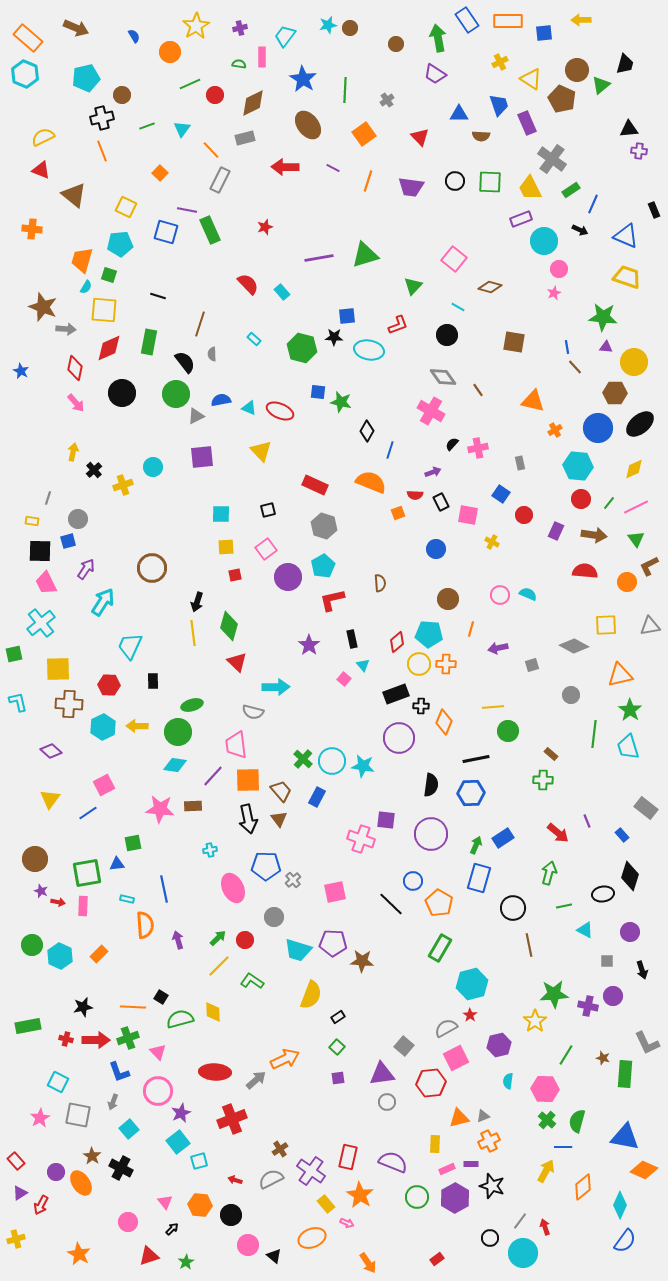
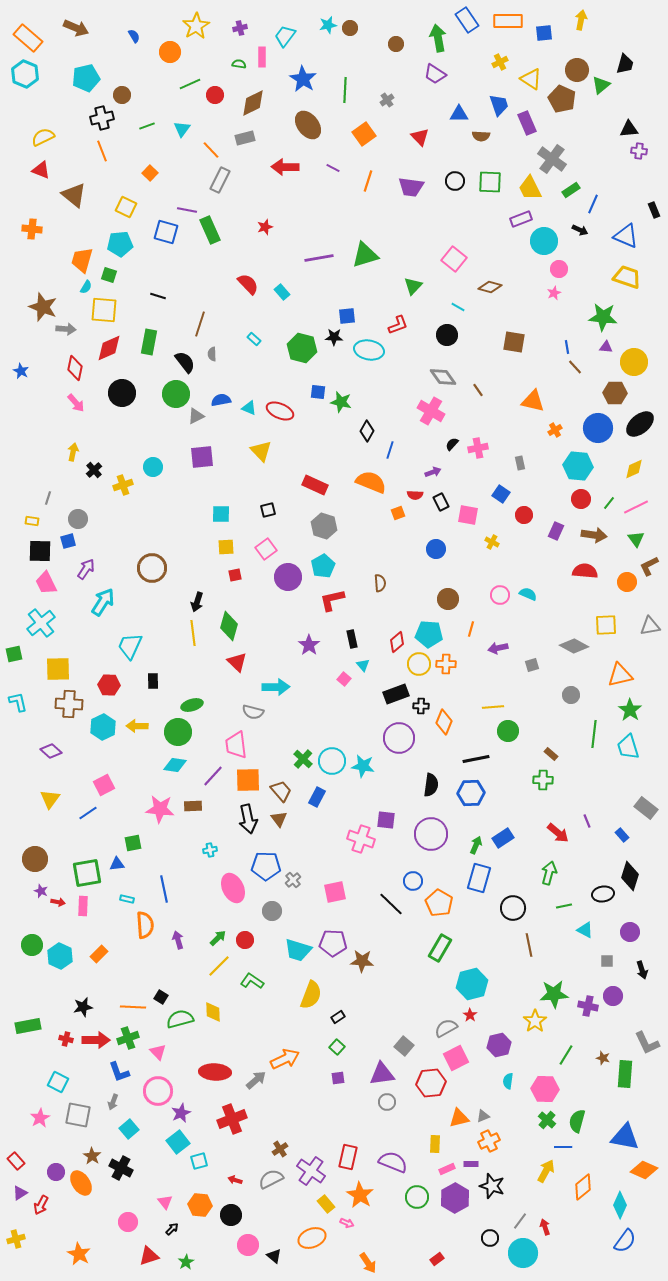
yellow arrow at (581, 20): rotated 102 degrees clockwise
orange square at (160, 173): moved 10 px left
gray circle at (274, 917): moved 2 px left, 6 px up
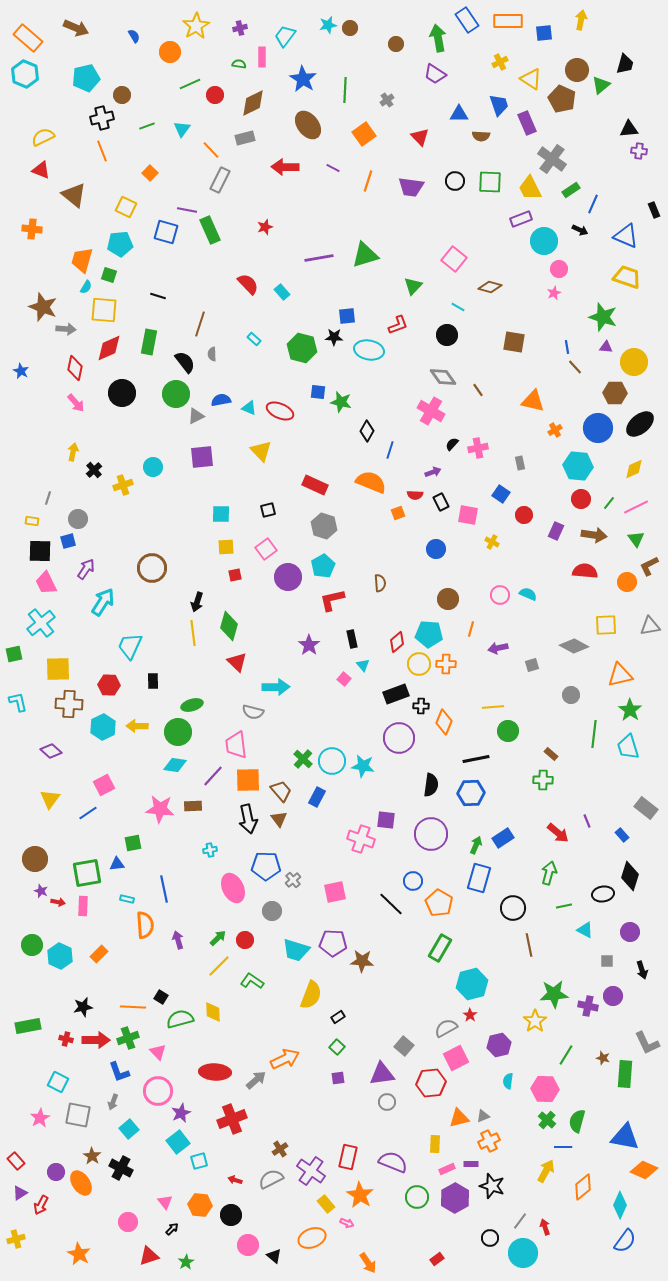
green star at (603, 317): rotated 12 degrees clockwise
cyan trapezoid at (298, 950): moved 2 px left
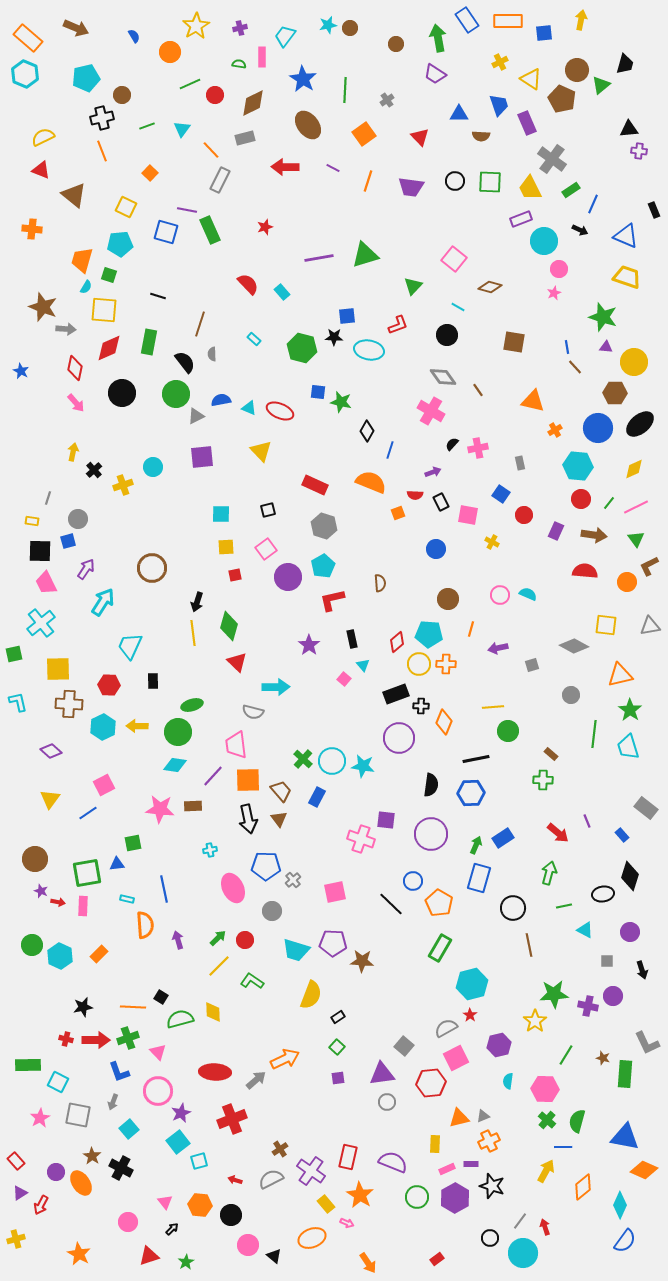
yellow square at (606, 625): rotated 10 degrees clockwise
green rectangle at (28, 1026): moved 39 px down; rotated 10 degrees clockwise
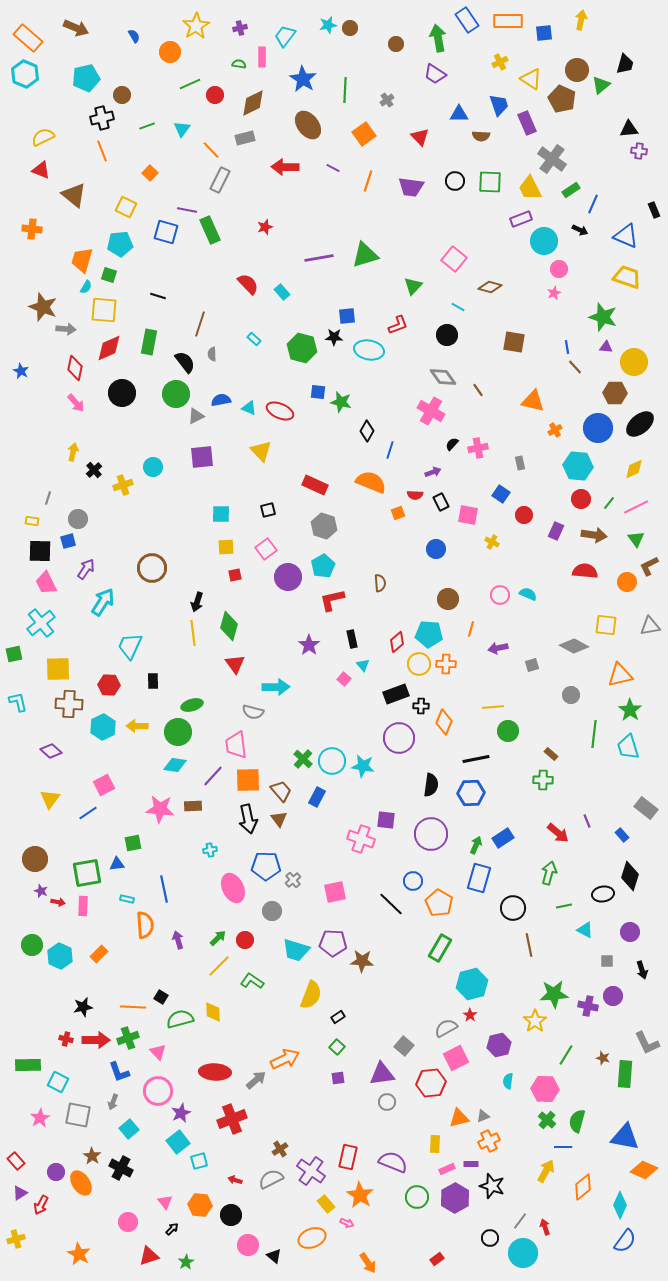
red triangle at (237, 662): moved 2 px left, 2 px down; rotated 10 degrees clockwise
